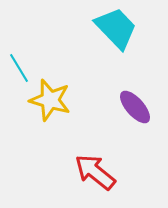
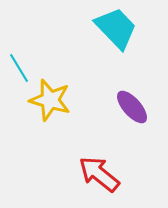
purple ellipse: moved 3 px left
red arrow: moved 4 px right, 2 px down
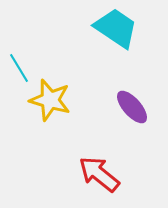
cyan trapezoid: rotated 12 degrees counterclockwise
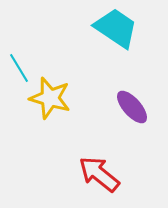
yellow star: moved 2 px up
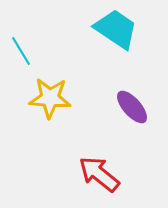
cyan trapezoid: moved 1 px down
cyan line: moved 2 px right, 17 px up
yellow star: rotated 12 degrees counterclockwise
